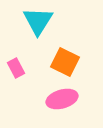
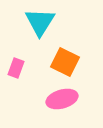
cyan triangle: moved 2 px right, 1 px down
pink rectangle: rotated 48 degrees clockwise
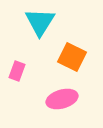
orange square: moved 7 px right, 5 px up
pink rectangle: moved 1 px right, 3 px down
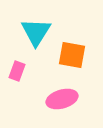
cyan triangle: moved 4 px left, 10 px down
orange square: moved 2 px up; rotated 16 degrees counterclockwise
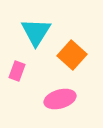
orange square: rotated 32 degrees clockwise
pink ellipse: moved 2 px left
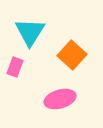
cyan triangle: moved 6 px left
pink rectangle: moved 2 px left, 4 px up
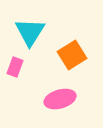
orange square: rotated 16 degrees clockwise
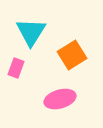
cyan triangle: moved 1 px right
pink rectangle: moved 1 px right, 1 px down
